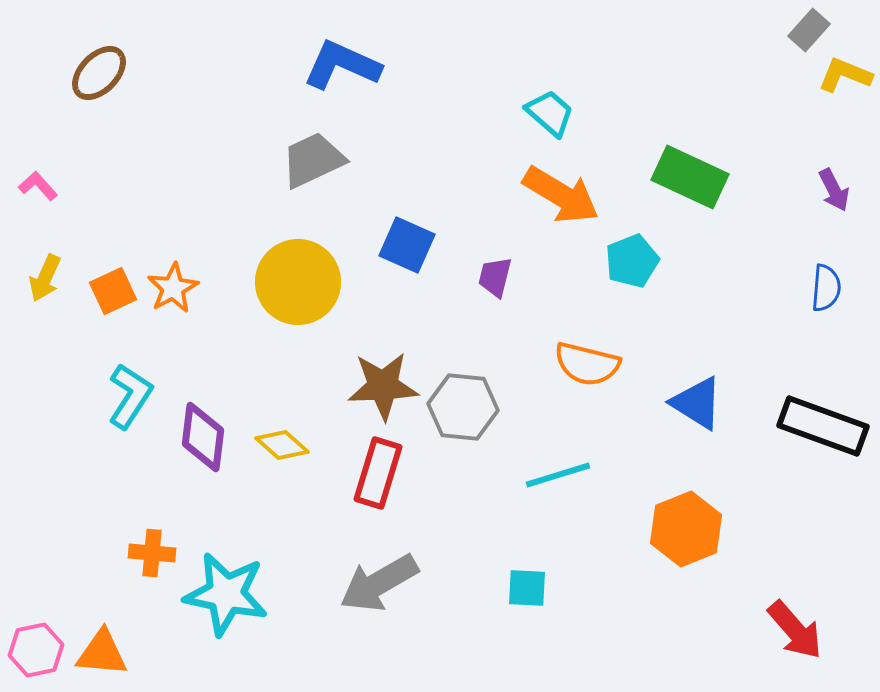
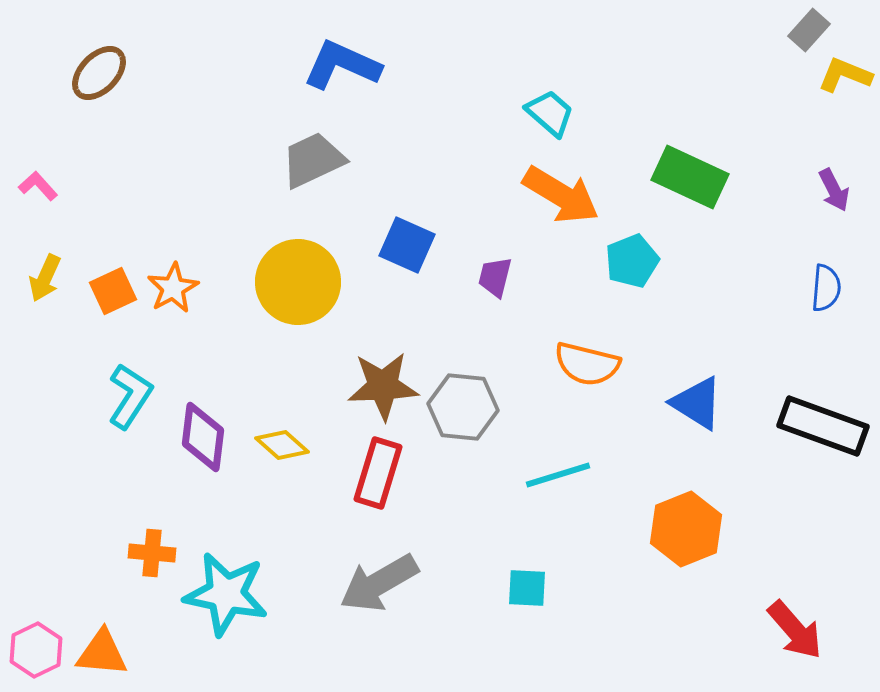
pink hexagon: rotated 14 degrees counterclockwise
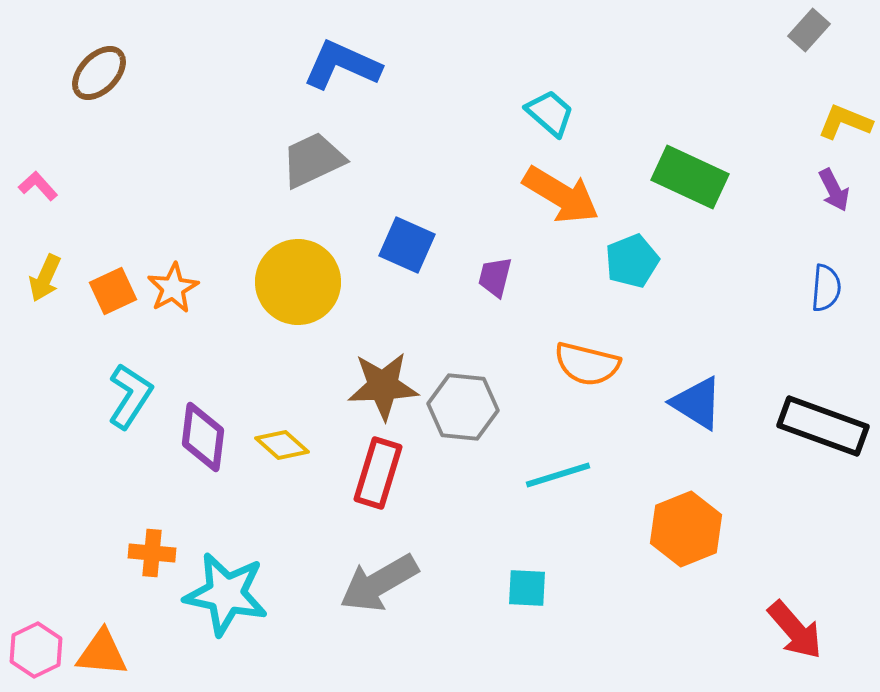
yellow L-shape: moved 47 px down
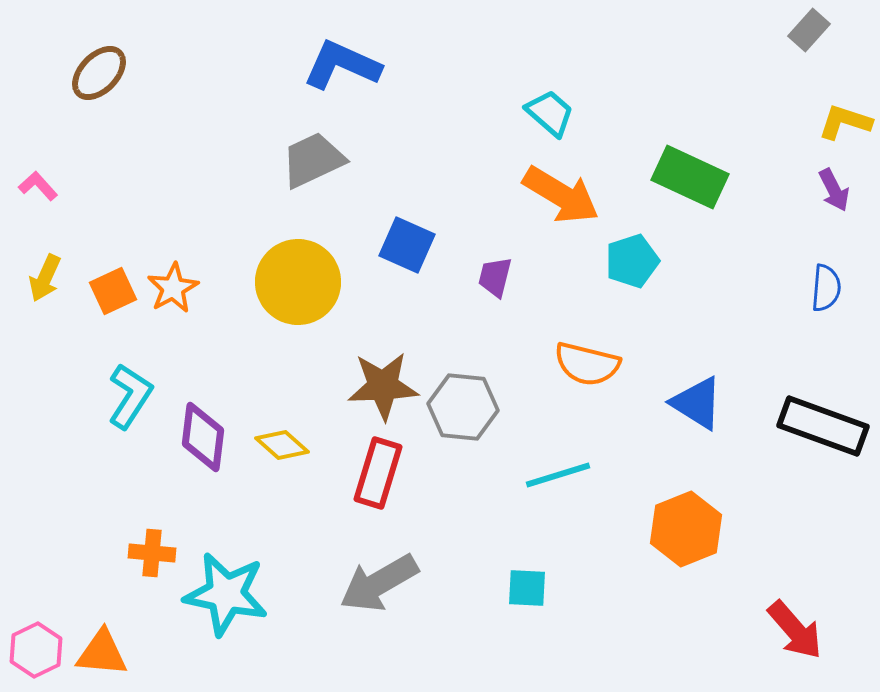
yellow L-shape: rotated 4 degrees counterclockwise
cyan pentagon: rotated 4 degrees clockwise
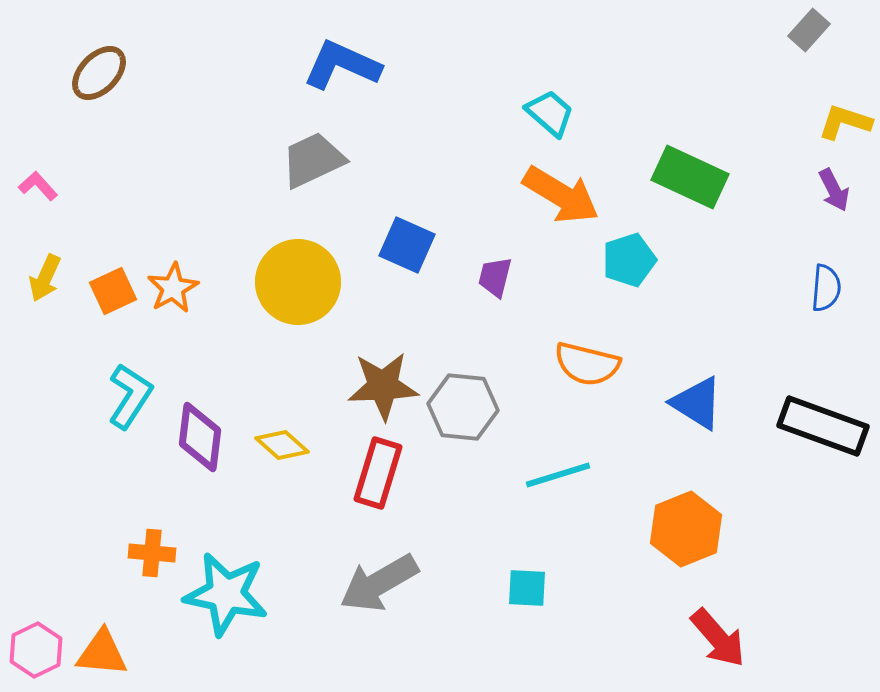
cyan pentagon: moved 3 px left, 1 px up
purple diamond: moved 3 px left
red arrow: moved 77 px left, 8 px down
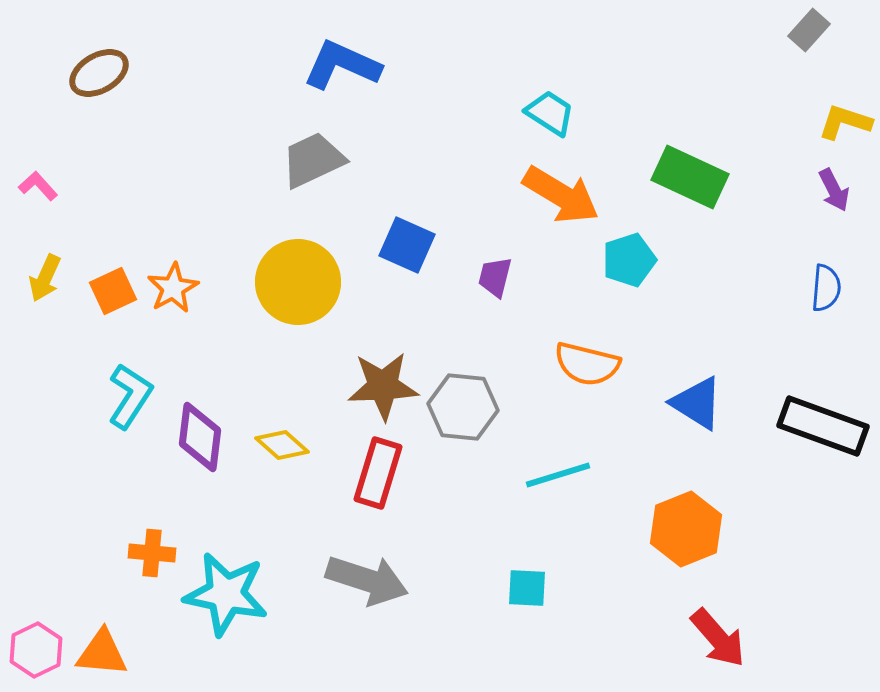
brown ellipse: rotated 16 degrees clockwise
cyan trapezoid: rotated 8 degrees counterclockwise
gray arrow: moved 12 px left, 3 px up; rotated 132 degrees counterclockwise
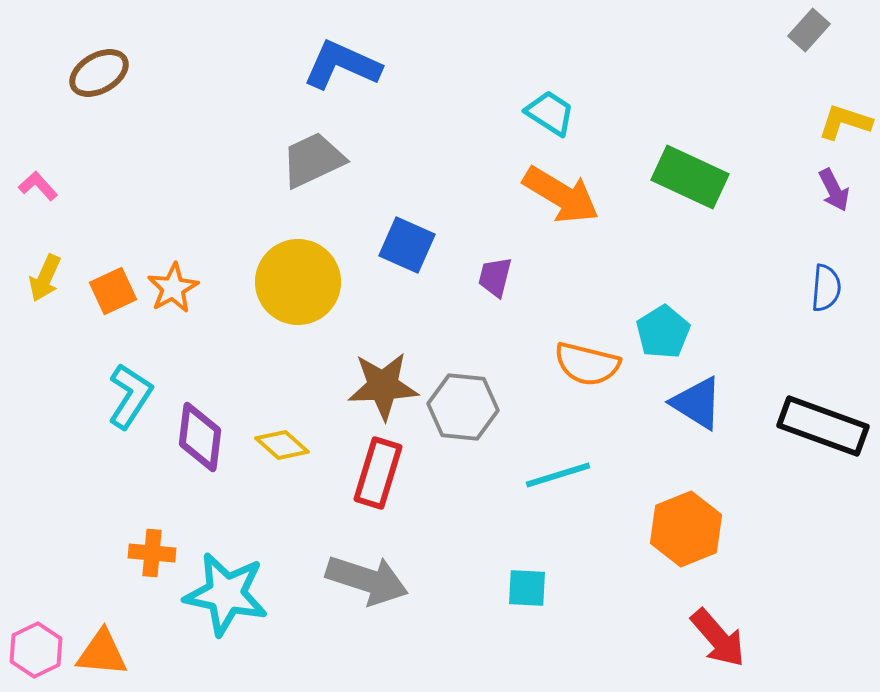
cyan pentagon: moved 34 px right, 72 px down; rotated 14 degrees counterclockwise
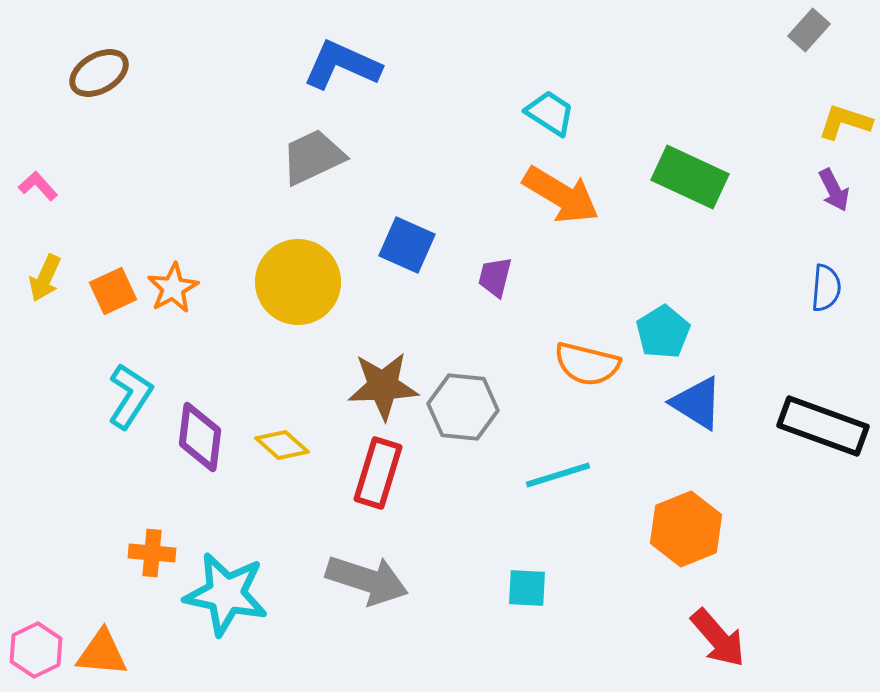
gray trapezoid: moved 3 px up
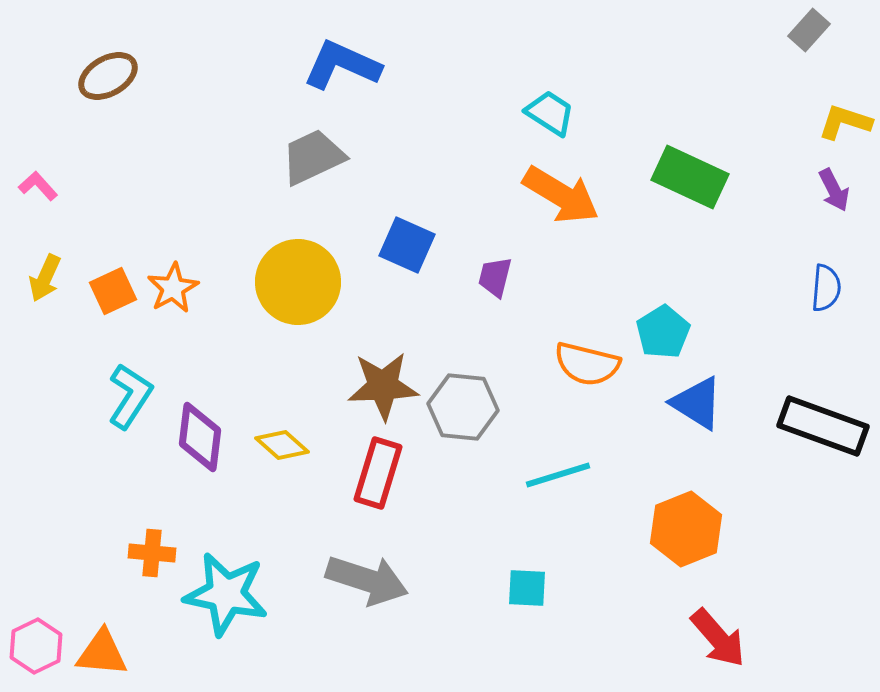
brown ellipse: moved 9 px right, 3 px down
pink hexagon: moved 4 px up
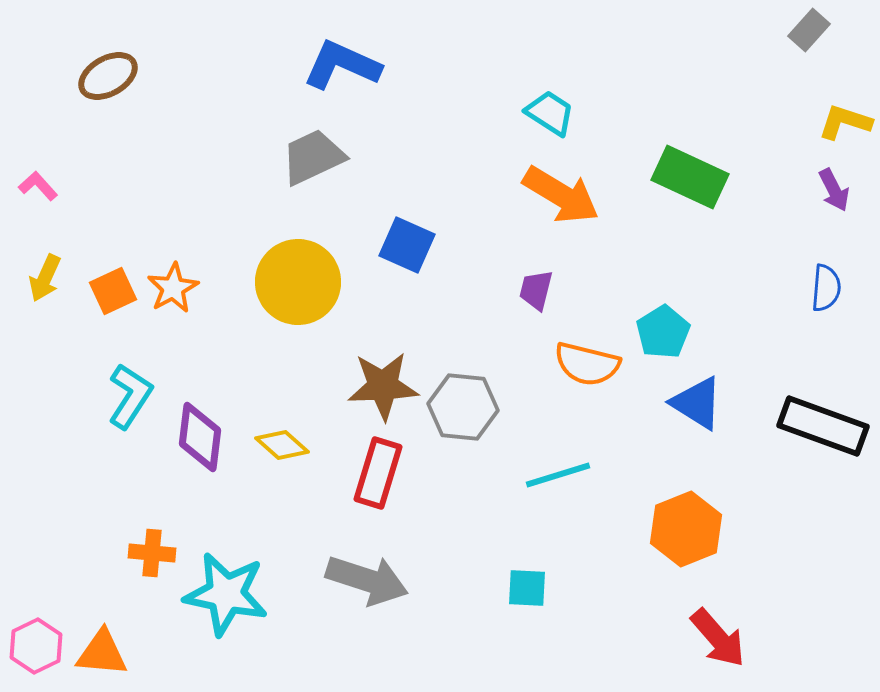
purple trapezoid: moved 41 px right, 13 px down
